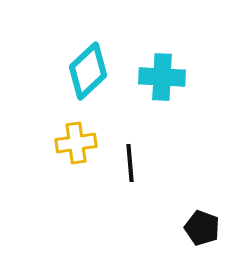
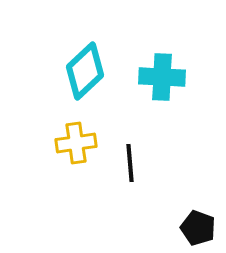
cyan diamond: moved 3 px left
black pentagon: moved 4 px left
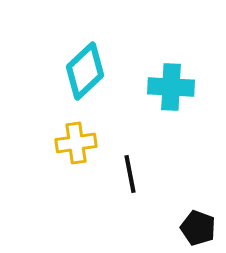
cyan cross: moved 9 px right, 10 px down
black line: moved 11 px down; rotated 6 degrees counterclockwise
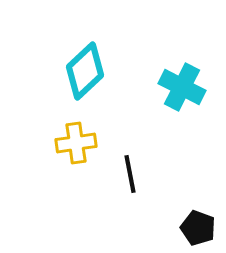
cyan cross: moved 11 px right; rotated 24 degrees clockwise
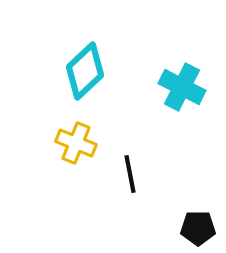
yellow cross: rotated 30 degrees clockwise
black pentagon: rotated 20 degrees counterclockwise
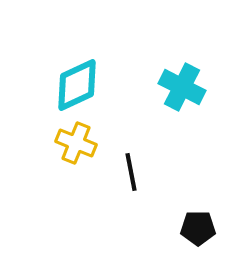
cyan diamond: moved 8 px left, 14 px down; rotated 18 degrees clockwise
black line: moved 1 px right, 2 px up
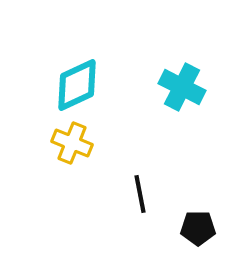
yellow cross: moved 4 px left
black line: moved 9 px right, 22 px down
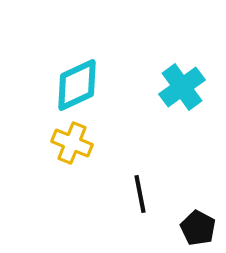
cyan cross: rotated 27 degrees clockwise
black pentagon: rotated 28 degrees clockwise
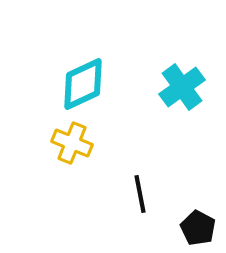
cyan diamond: moved 6 px right, 1 px up
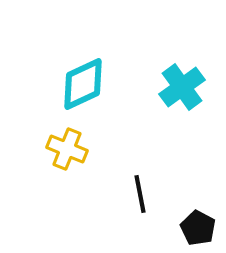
yellow cross: moved 5 px left, 6 px down
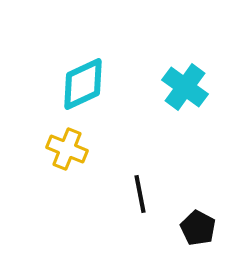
cyan cross: moved 3 px right; rotated 18 degrees counterclockwise
